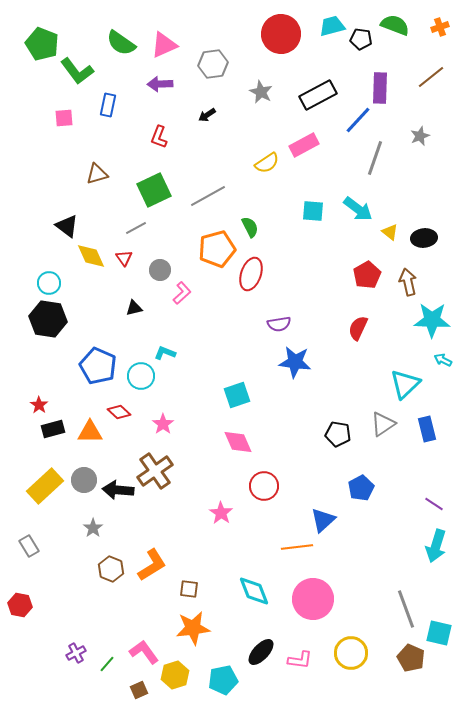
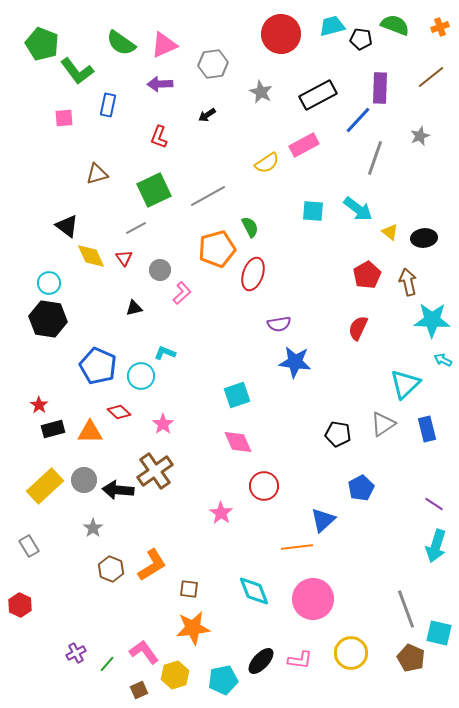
red ellipse at (251, 274): moved 2 px right
red hexagon at (20, 605): rotated 15 degrees clockwise
black ellipse at (261, 652): moved 9 px down
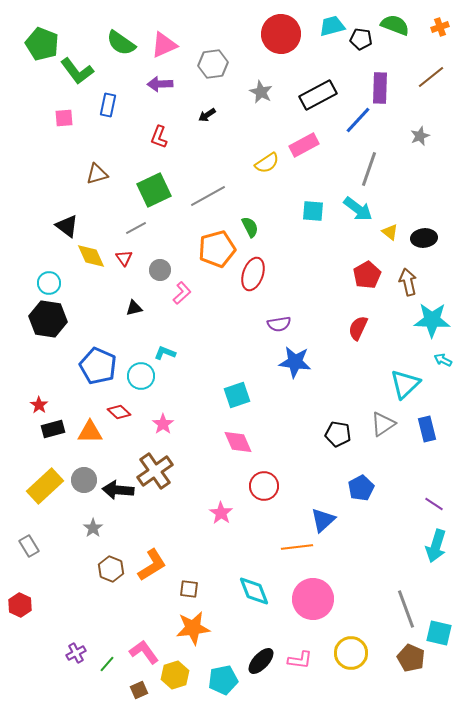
gray line at (375, 158): moved 6 px left, 11 px down
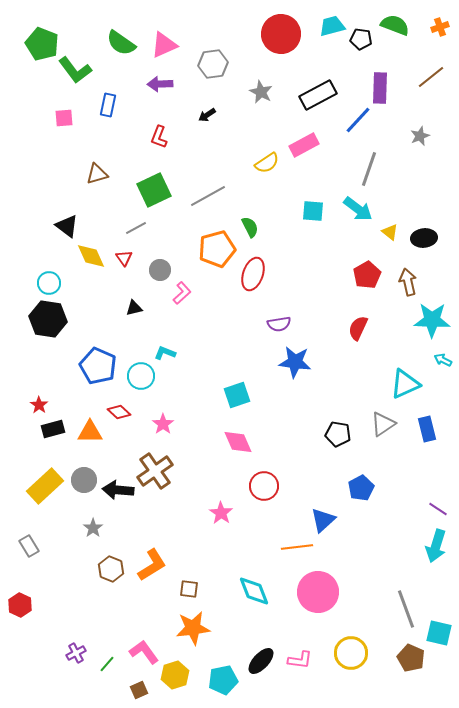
green L-shape at (77, 71): moved 2 px left, 1 px up
cyan triangle at (405, 384): rotated 20 degrees clockwise
purple line at (434, 504): moved 4 px right, 5 px down
pink circle at (313, 599): moved 5 px right, 7 px up
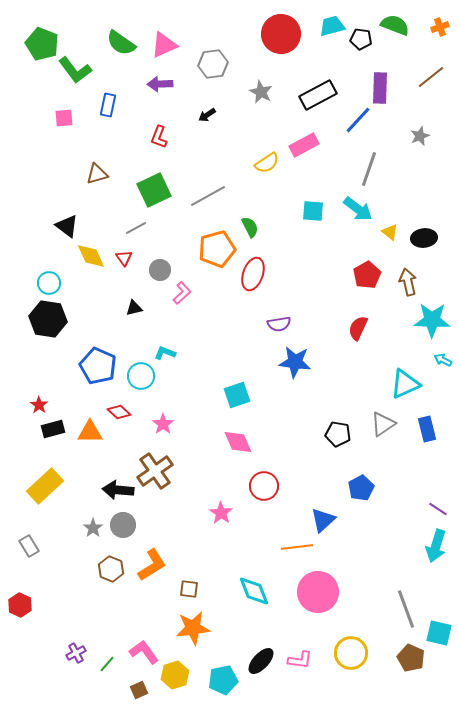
gray circle at (84, 480): moved 39 px right, 45 px down
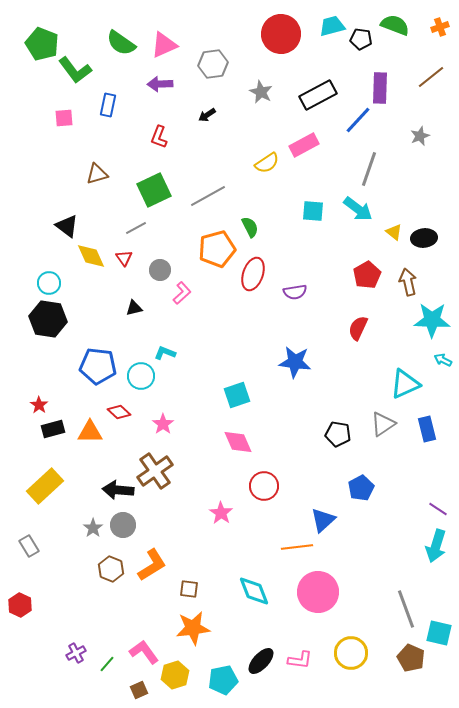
yellow triangle at (390, 232): moved 4 px right
purple semicircle at (279, 324): moved 16 px right, 32 px up
blue pentagon at (98, 366): rotated 18 degrees counterclockwise
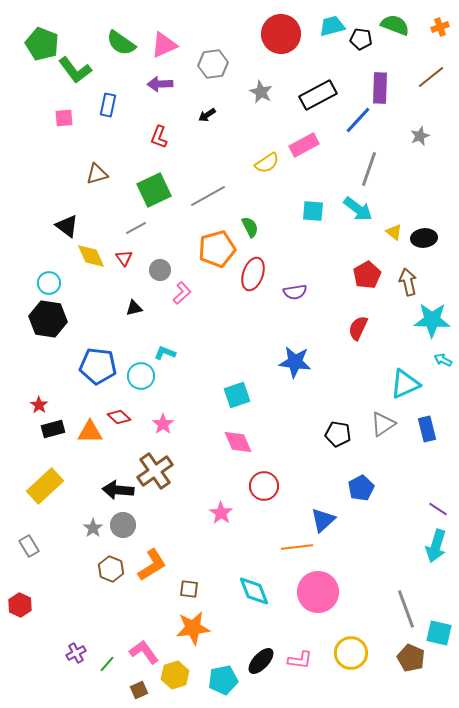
red diamond at (119, 412): moved 5 px down
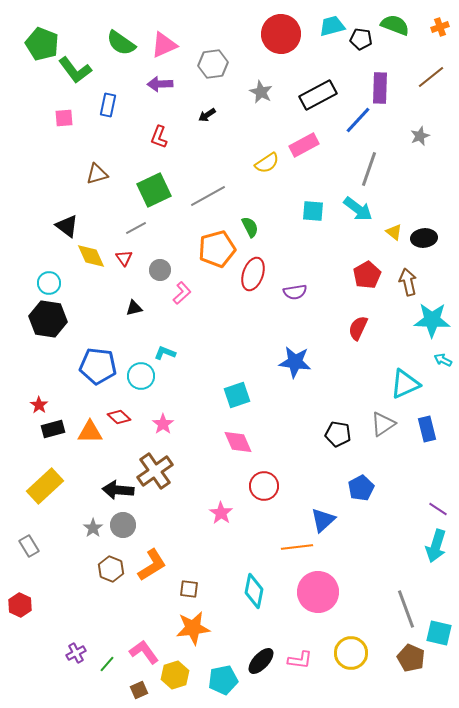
cyan diamond at (254, 591): rotated 32 degrees clockwise
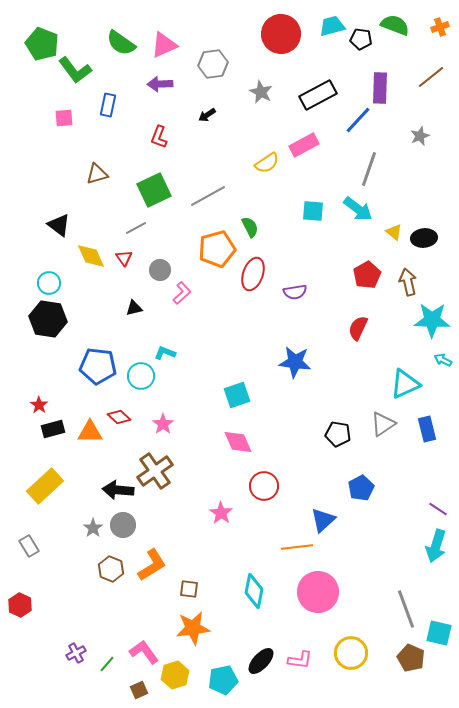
black triangle at (67, 226): moved 8 px left, 1 px up
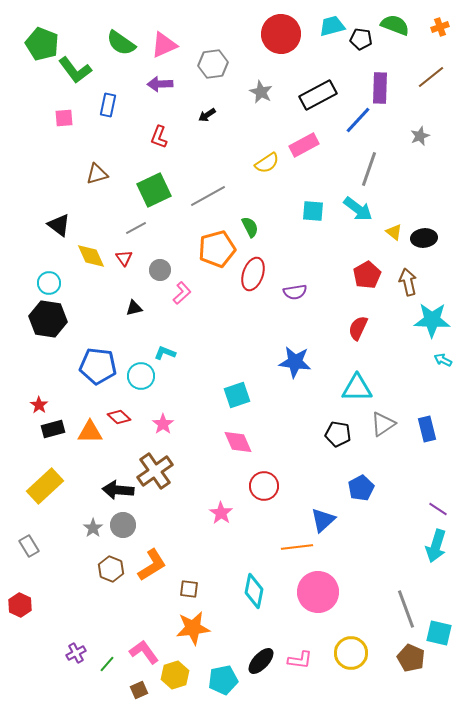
cyan triangle at (405, 384): moved 48 px left, 4 px down; rotated 24 degrees clockwise
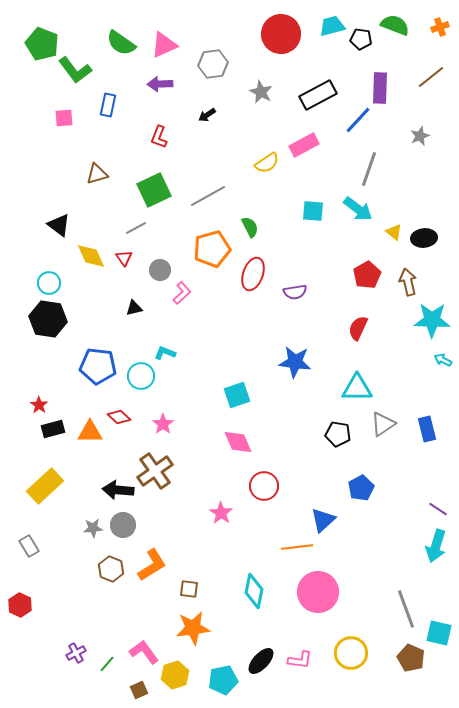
orange pentagon at (217, 249): moved 5 px left
gray star at (93, 528): rotated 30 degrees clockwise
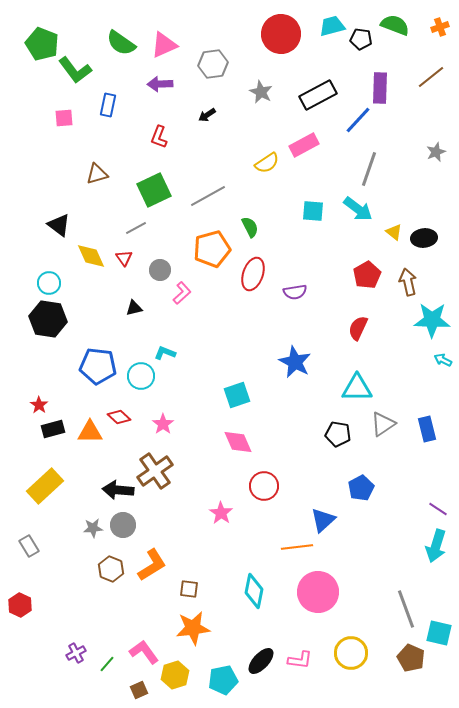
gray star at (420, 136): moved 16 px right, 16 px down
blue star at (295, 362): rotated 20 degrees clockwise
